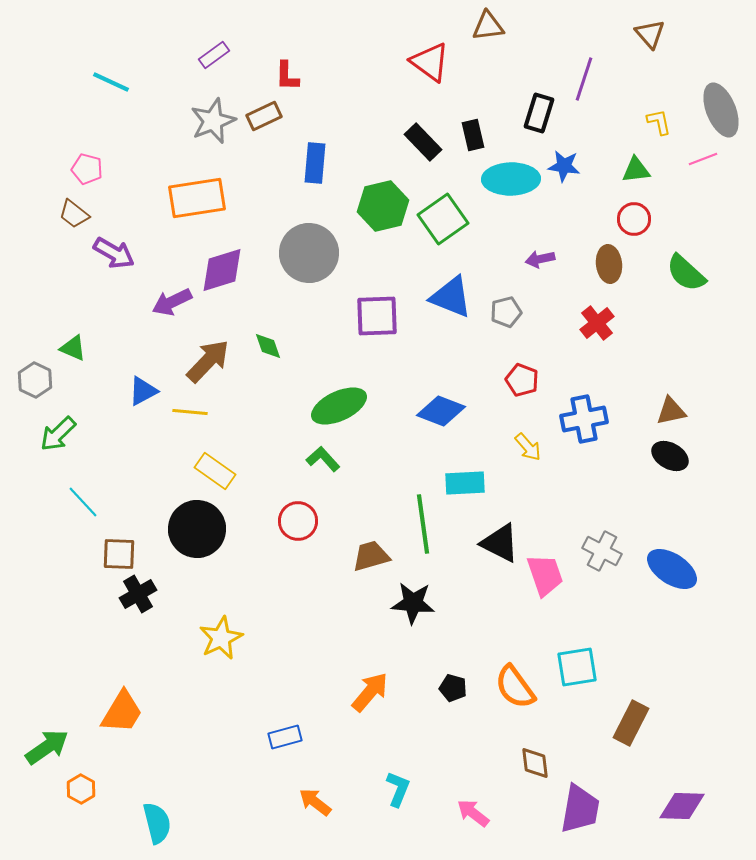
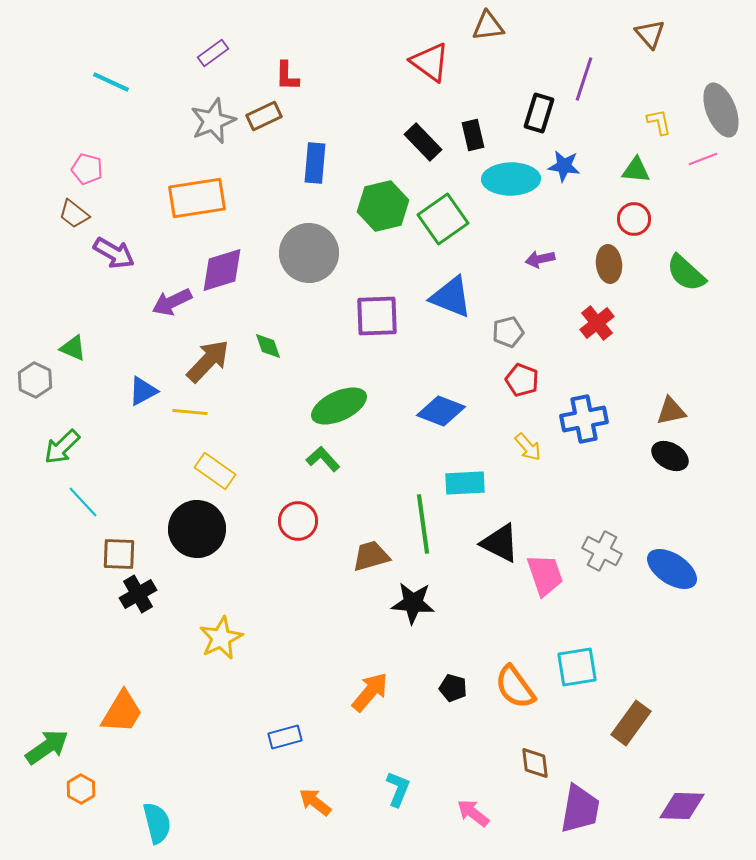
purple rectangle at (214, 55): moved 1 px left, 2 px up
green triangle at (636, 170): rotated 12 degrees clockwise
gray pentagon at (506, 312): moved 2 px right, 20 px down
green arrow at (58, 434): moved 4 px right, 13 px down
brown rectangle at (631, 723): rotated 9 degrees clockwise
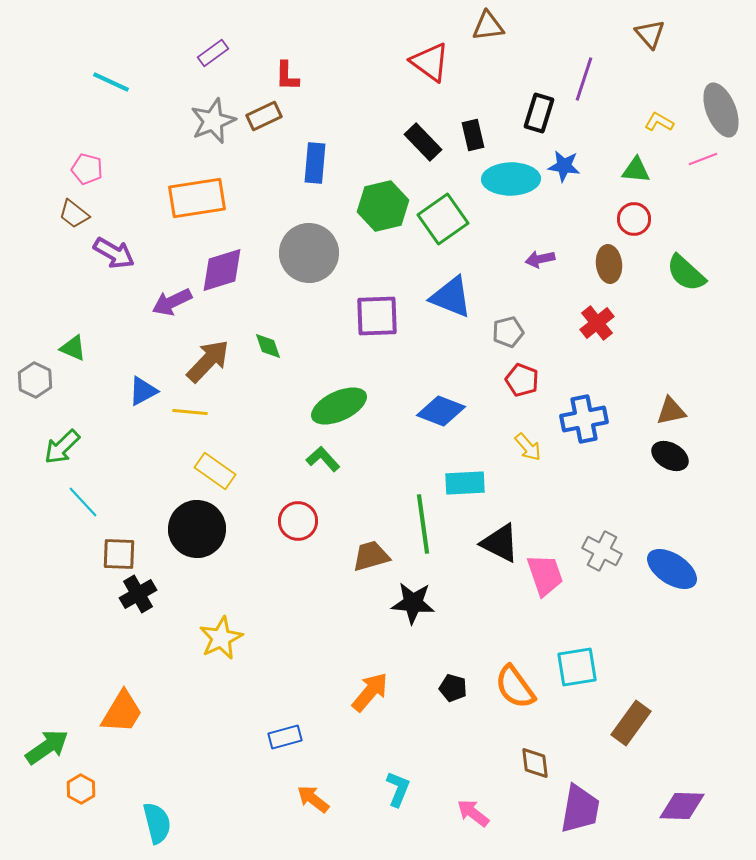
yellow L-shape at (659, 122): rotated 48 degrees counterclockwise
orange arrow at (315, 802): moved 2 px left, 3 px up
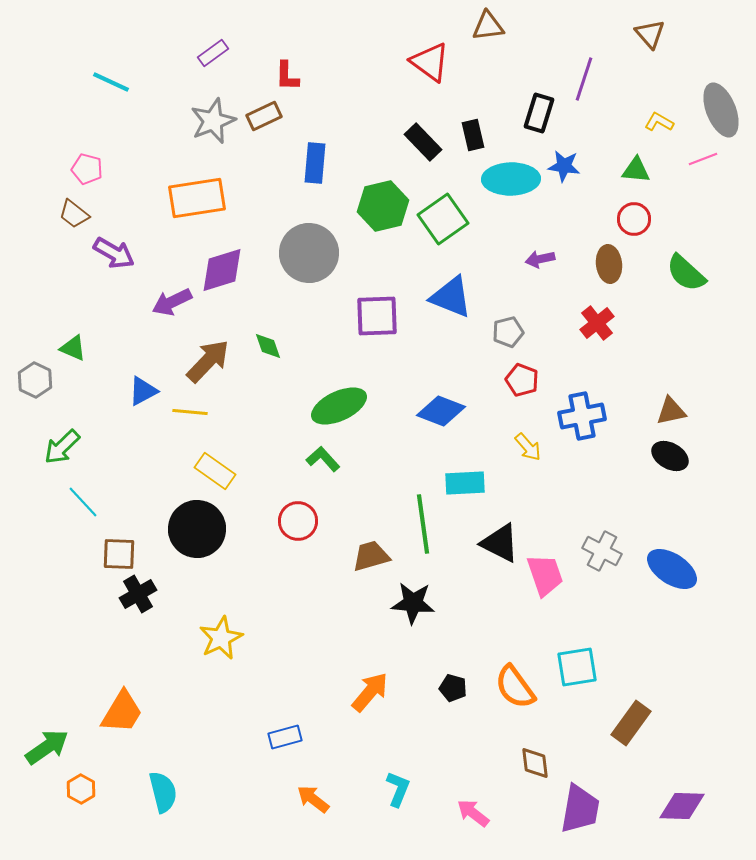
blue cross at (584, 419): moved 2 px left, 3 px up
cyan semicircle at (157, 823): moved 6 px right, 31 px up
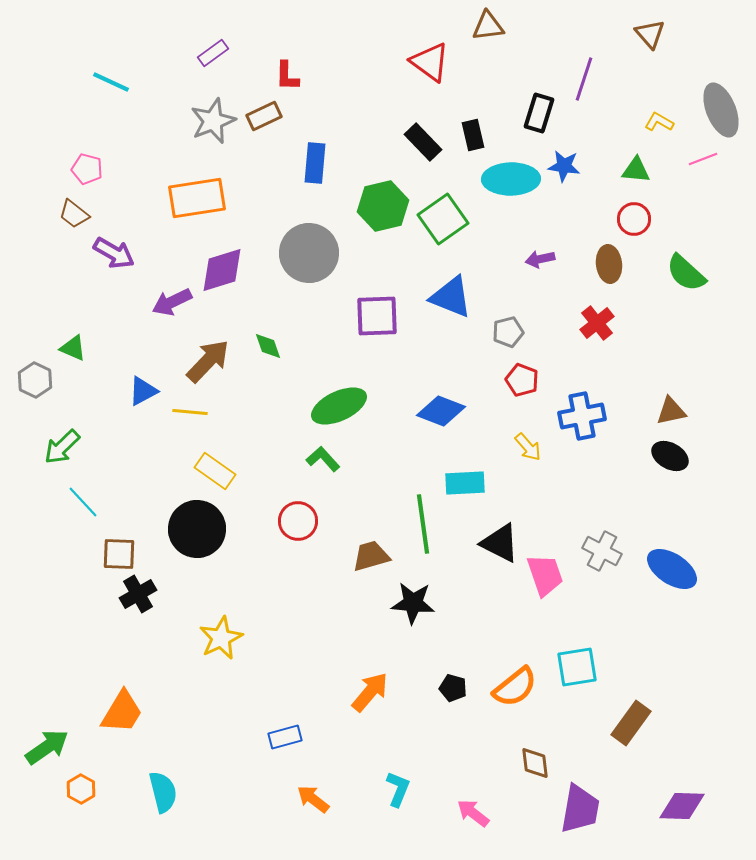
orange semicircle at (515, 687): rotated 93 degrees counterclockwise
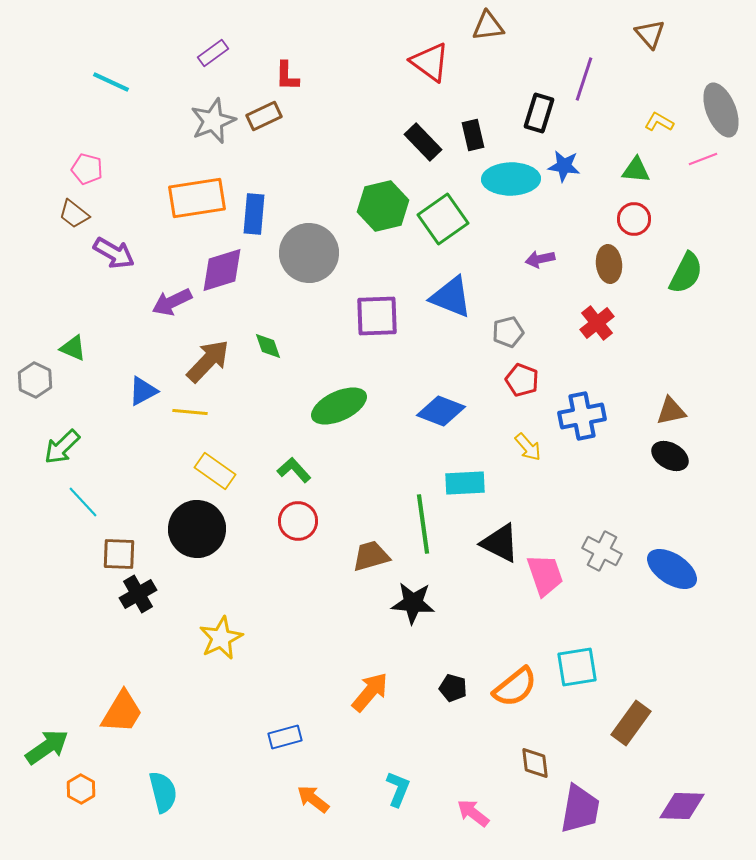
blue rectangle at (315, 163): moved 61 px left, 51 px down
green semicircle at (686, 273): rotated 105 degrees counterclockwise
green L-shape at (323, 459): moved 29 px left, 11 px down
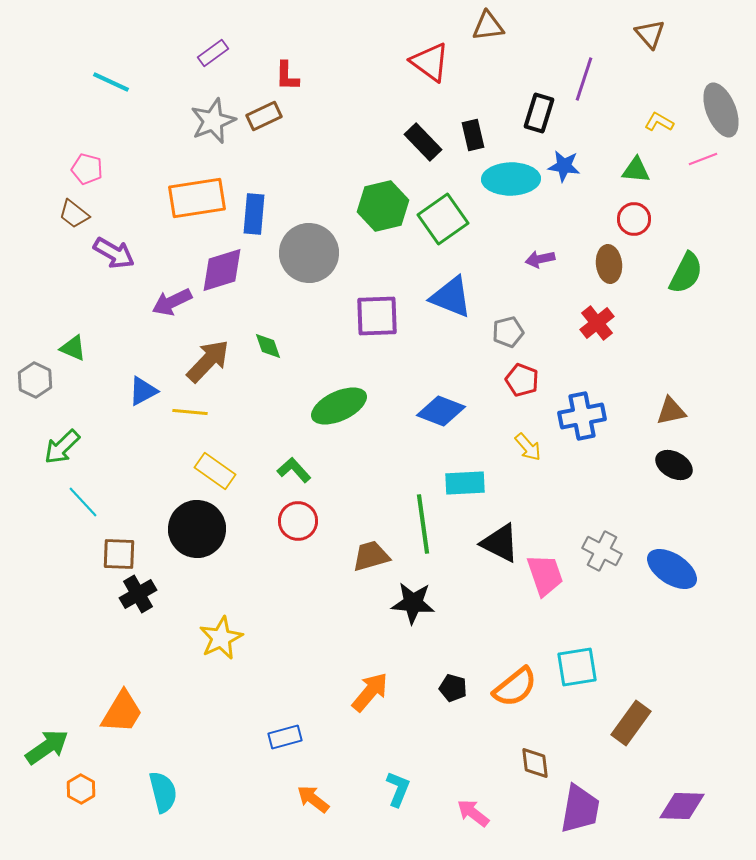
black ellipse at (670, 456): moved 4 px right, 9 px down
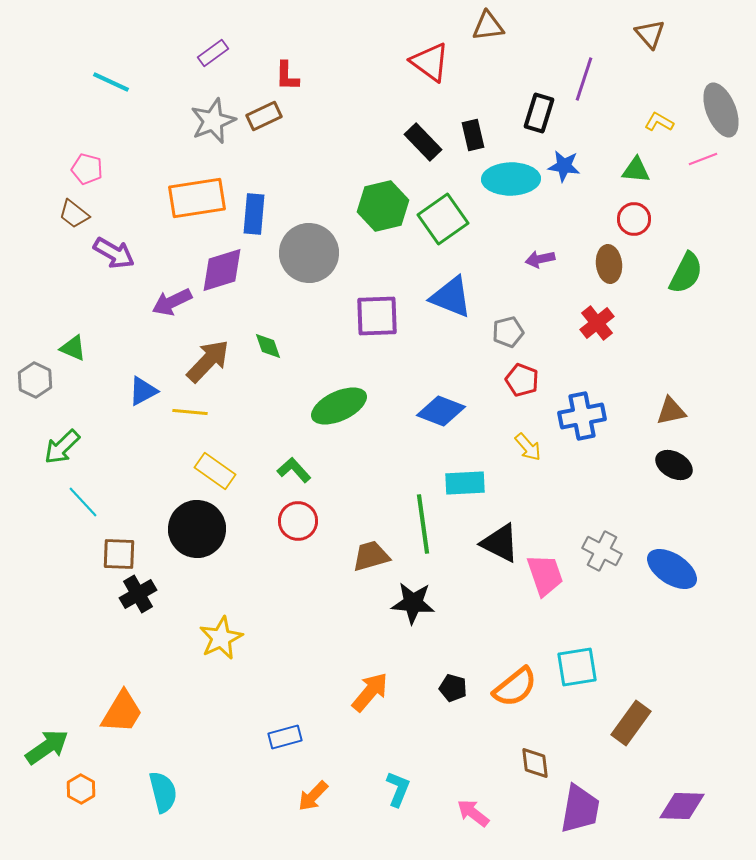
orange arrow at (313, 799): moved 3 px up; rotated 84 degrees counterclockwise
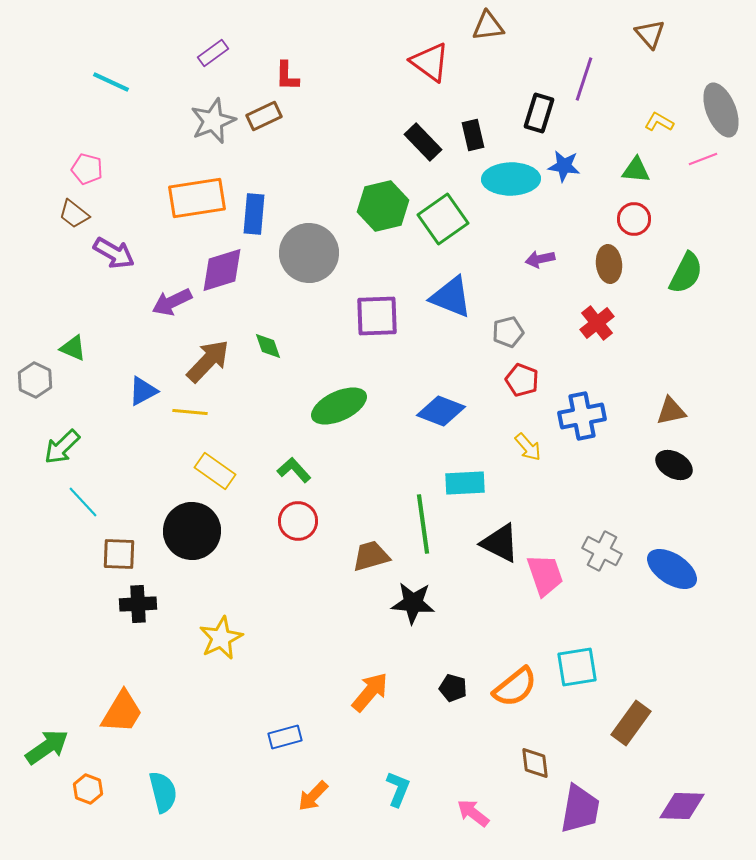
black circle at (197, 529): moved 5 px left, 2 px down
black cross at (138, 594): moved 10 px down; rotated 27 degrees clockwise
orange hexagon at (81, 789): moved 7 px right; rotated 8 degrees counterclockwise
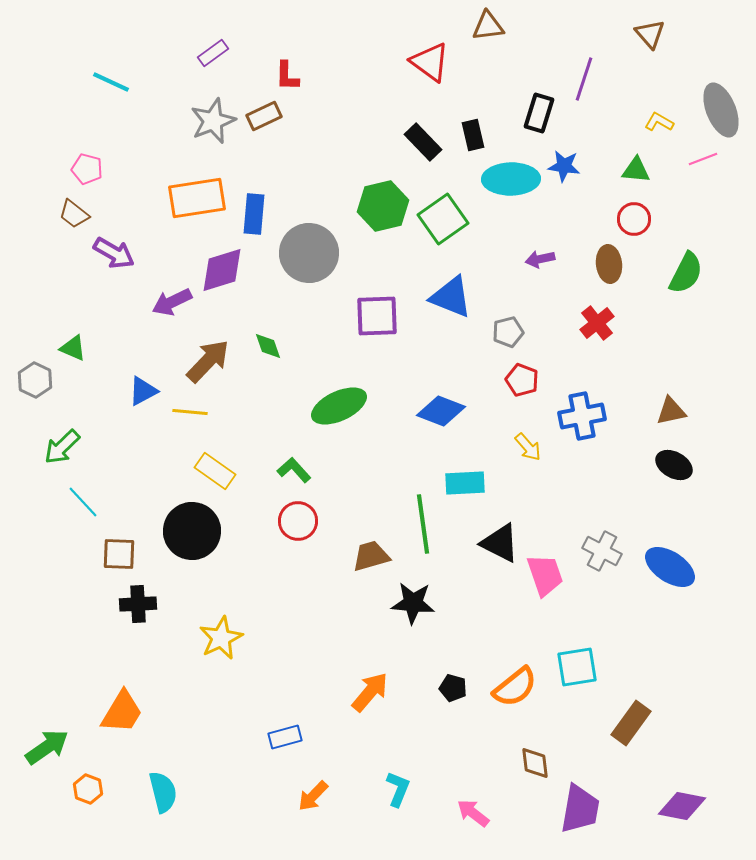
blue ellipse at (672, 569): moved 2 px left, 2 px up
purple diamond at (682, 806): rotated 9 degrees clockwise
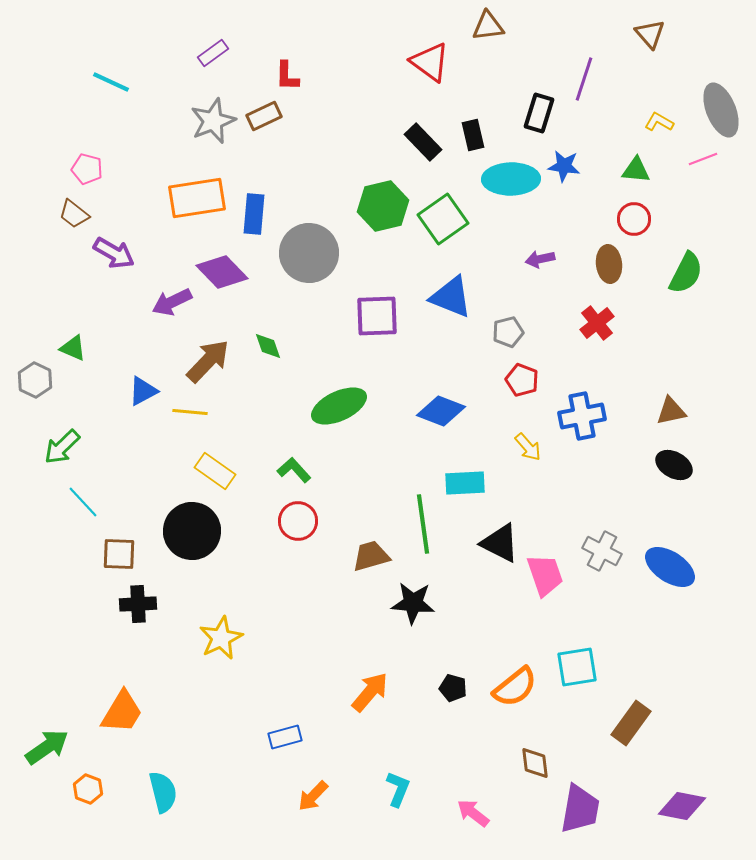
purple diamond at (222, 270): moved 2 px down; rotated 63 degrees clockwise
